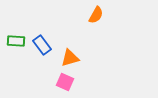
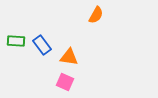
orange triangle: moved 1 px left, 1 px up; rotated 24 degrees clockwise
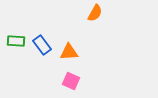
orange semicircle: moved 1 px left, 2 px up
orange triangle: moved 5 px up; rotated 12 degrees counterclockwise
pink square: moved 6 px right, 1 px up
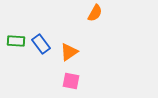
blue rectangle: moved 1 px left, 1 px up
orange triangle: rotated 30 degrees counterclockwise
pink square: rotated 12 degrees counterclockwise
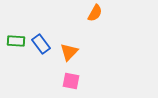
orange triangle: rotated 12 degrees counterclockwise
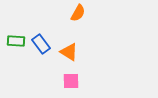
orange semicircle: moved 17 px left
orange triangle: rotated 42 degrees counterclockwise
pink square: rotated 12 degrees counterclockwise
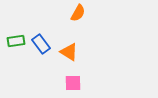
green rectangle: rotated 12 degrees counterclockwise
pink square: moved 2 px right, 2 px down
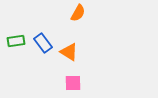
blue rectangle: moved 2 px right, 1 px up
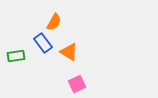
orange semicircle: moved 24 px left, 9 px down
green rectangle: moved 15 px down
pink square: moved 4 px right, 1 px down; rotated 24 degrees counterclockwise
